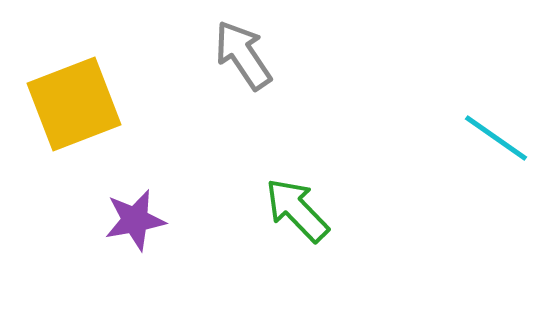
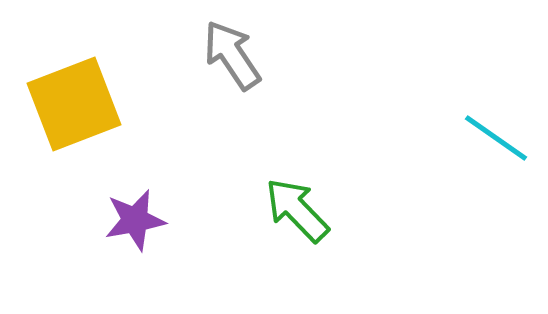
gray arrow: moved 11 px left
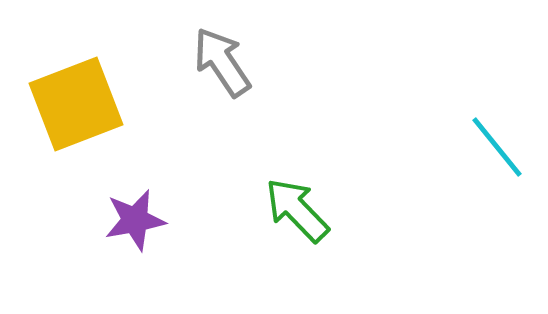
gray arrow: moved 10 px left, 7 px down
yellow square: moved 2 px right
cyan line: moved 1 px right, 9 px down; rotated 16 degrees clockwise
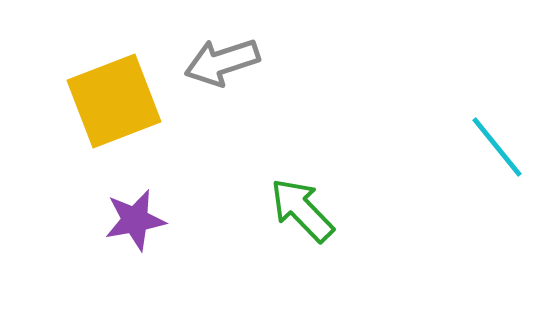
gray arrow: rotated 74 degrees counterclockwise
yellow square: moved 38 px right, 3 px up
green arrow: moved 5 px right
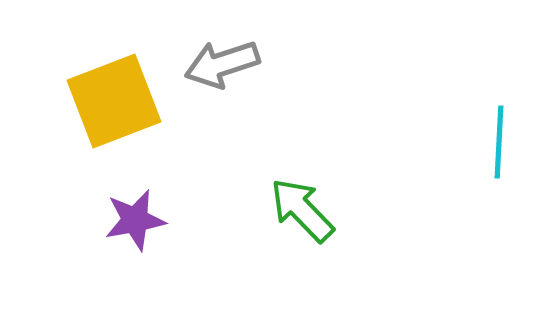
gray arrow: moved 2 px down
cyan line: moved 2 px right, 5 px up; rotated 42 degrees clockwise
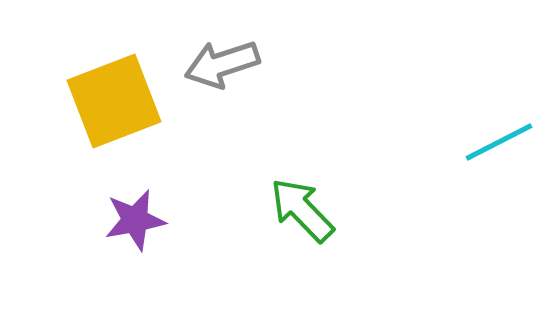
cyan line: rotated 60 degrees clockwise
